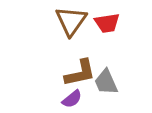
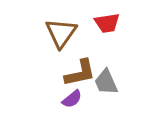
brown triangle: moved 10 px left, 12 px down
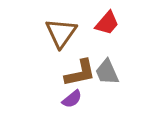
red trapezoid: rotated 40 degrees counterclockwise
gray trapezoid: moved 1 px right, 10 px up
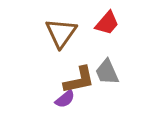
brown L-shape: moved 1 px left, 7 px down
purple semicircle: moved 7 px left
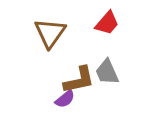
brown triangle: moved 11 px left
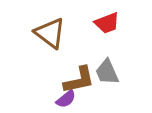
red trapezoid: rotated 28 degrees clockwise
brown triangle: rotated 28 degrees counterclockwise
purple semicircle: moved 1 px right
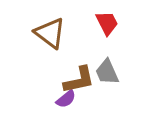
red trapezoid: rotated 96 degrees counterclockwise
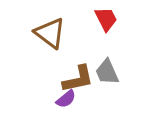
red trapezoid: moved 1 px left, 4 px up
brown L-shape: moved 1 px left, 1 px up
